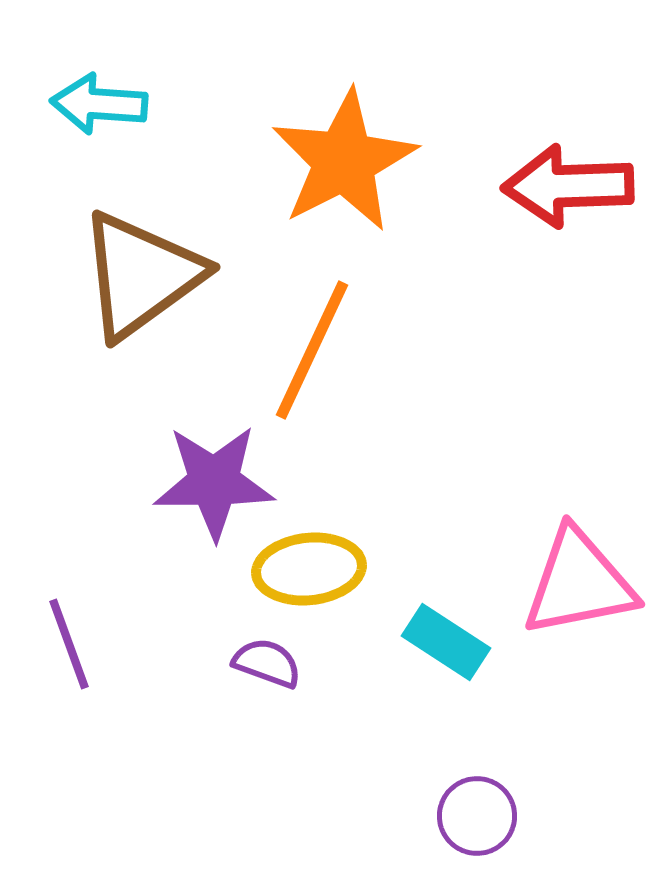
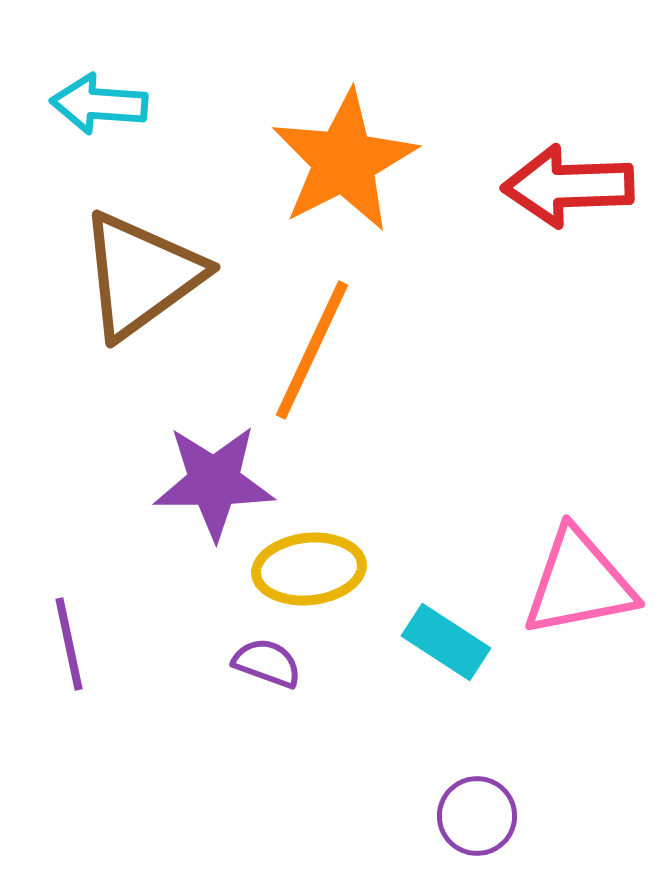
purple line: rotated 8 degrees clockwise
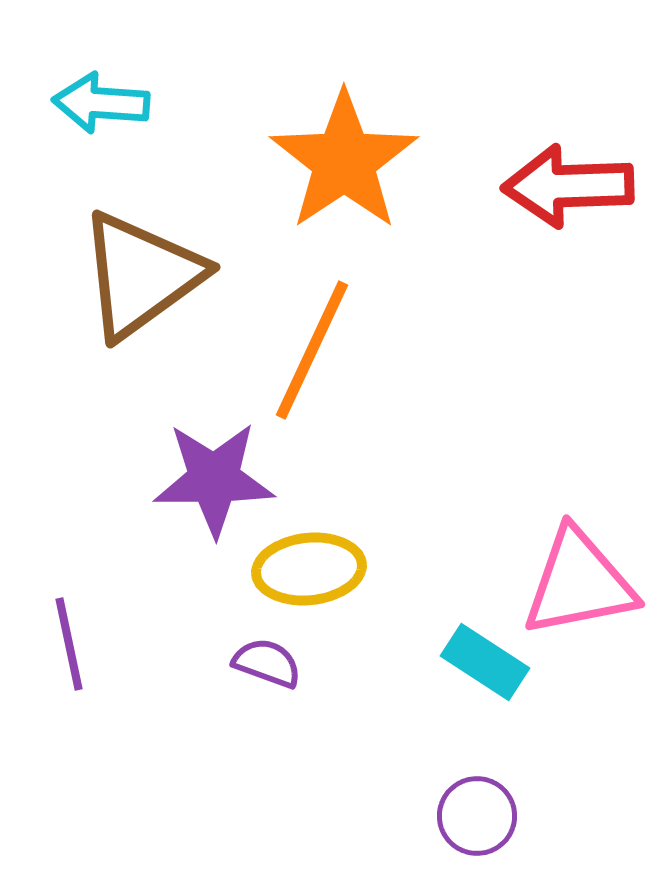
cyan arrow: moved 2 px right, 1 px up
orange star: rotated 7 degrees counterclockwise
purple star: moved 3 px up
cyan rectangle: moved 39 px right, 20 px down
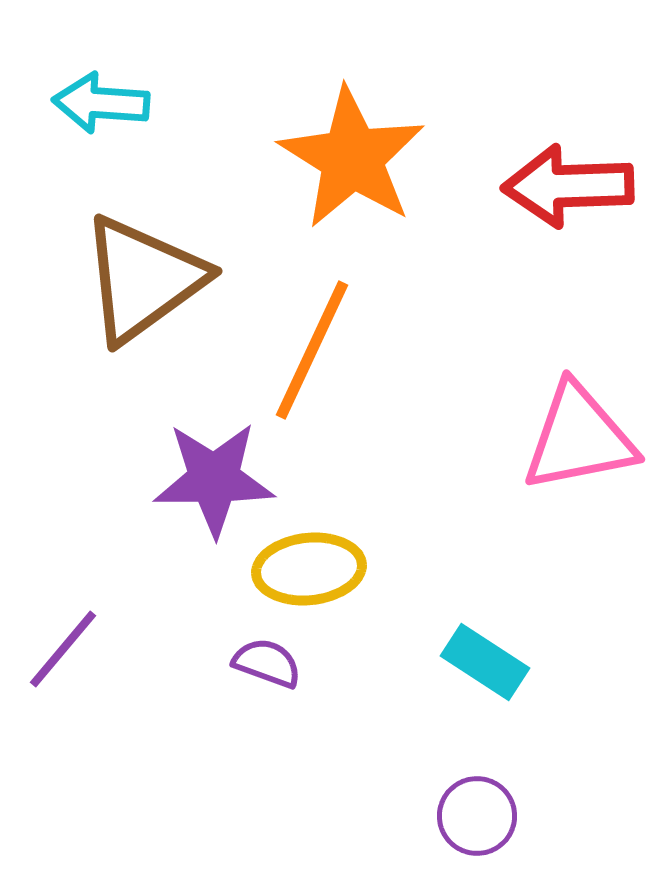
orange star: moved 8 px right, 3 px up; rotated 6 degrees counterclockwise
brown triangle: moved 2 px right, 4 px down
pink triangle: moved 145 px up
purple line: moved 6 px left, 5 px down; rotated 52 degrees clockwise
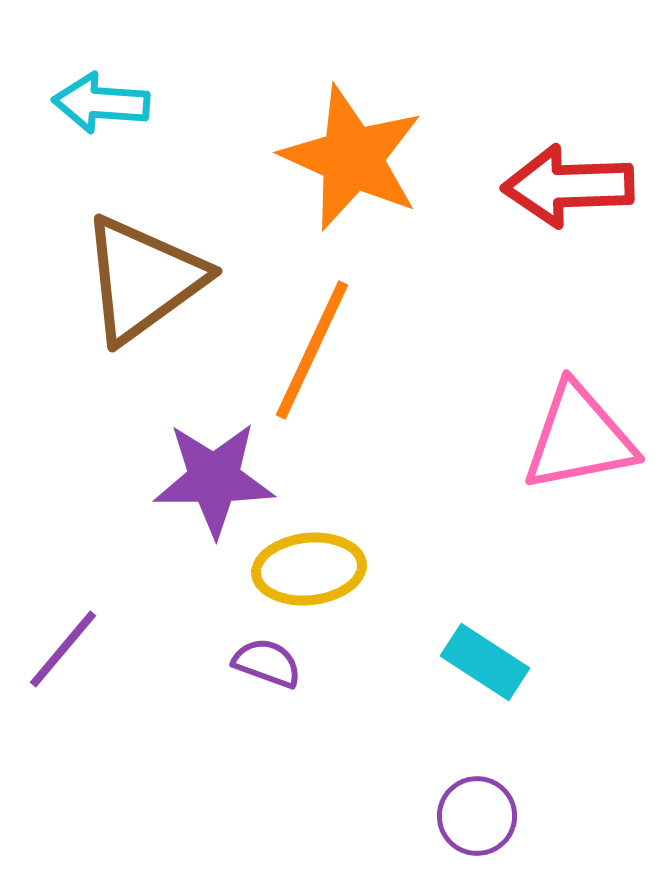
orange star: rotated 8 degrees counterclockwise
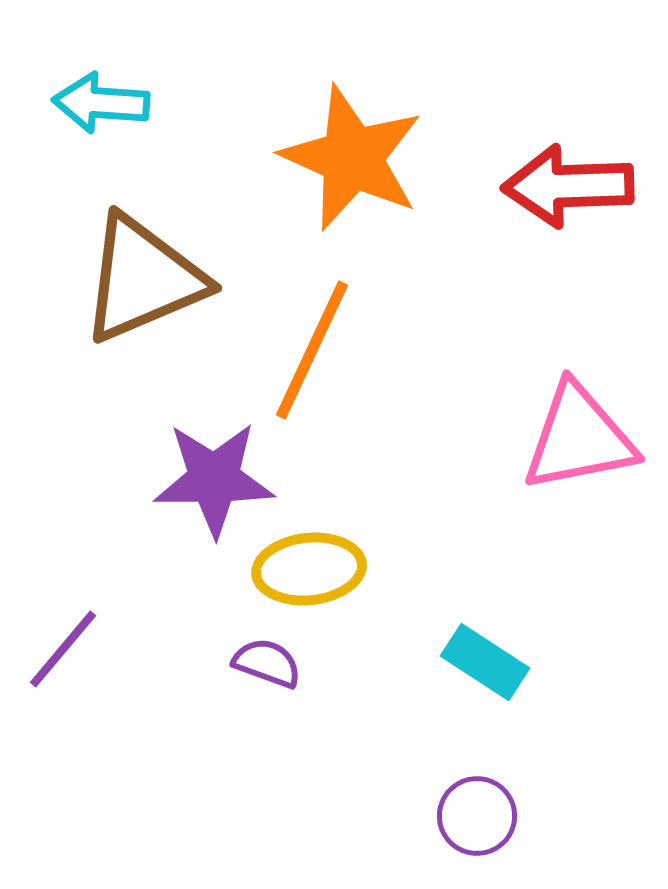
brown triangle: rotated 13 degrees clockwise
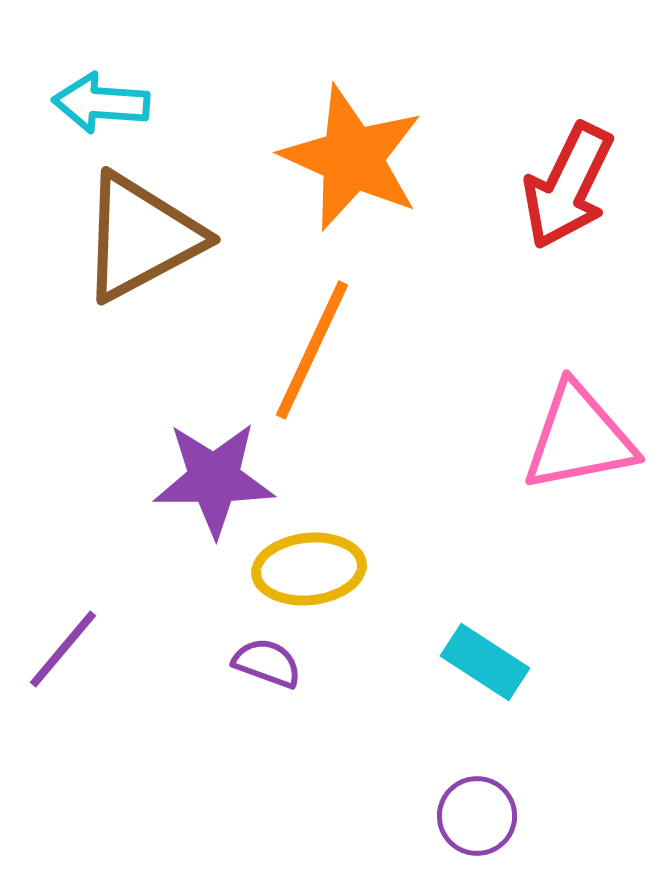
red arrow: rotated 62 degrees counterclockwise
brown triangle: moved 2 px left, 42 px up; rotated 5 degrees counterclockwise
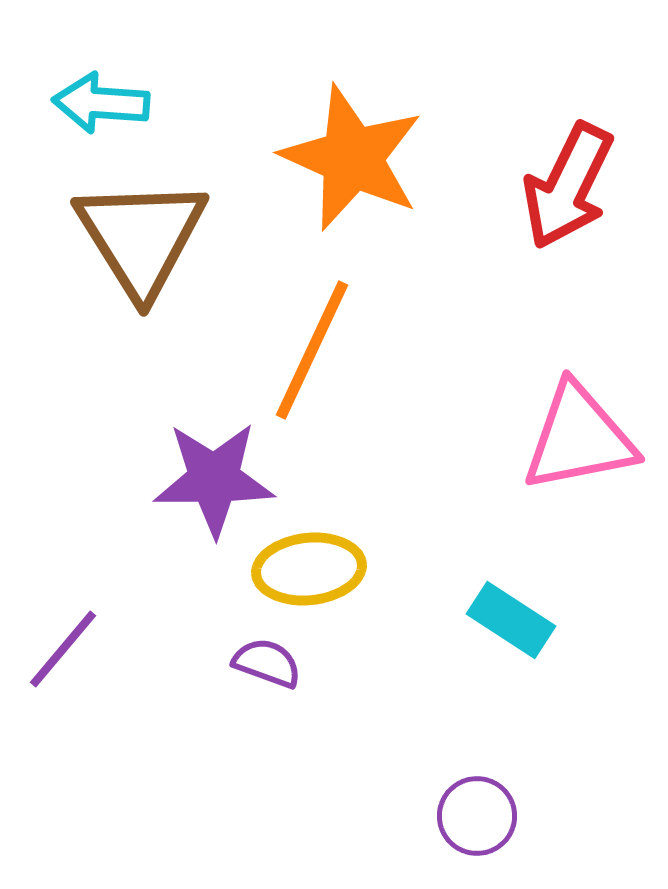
brown triangle: rotated 34 degrees counterclockwise
cyan rectangle: moved 26 px right, 42 px up
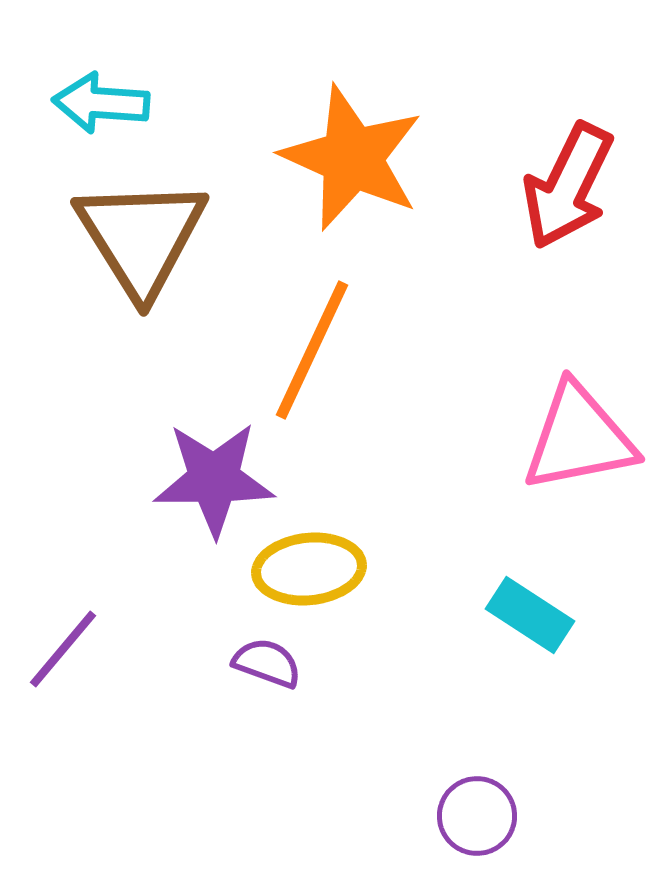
cyan rectangle: moved 19 px right, 5 px up
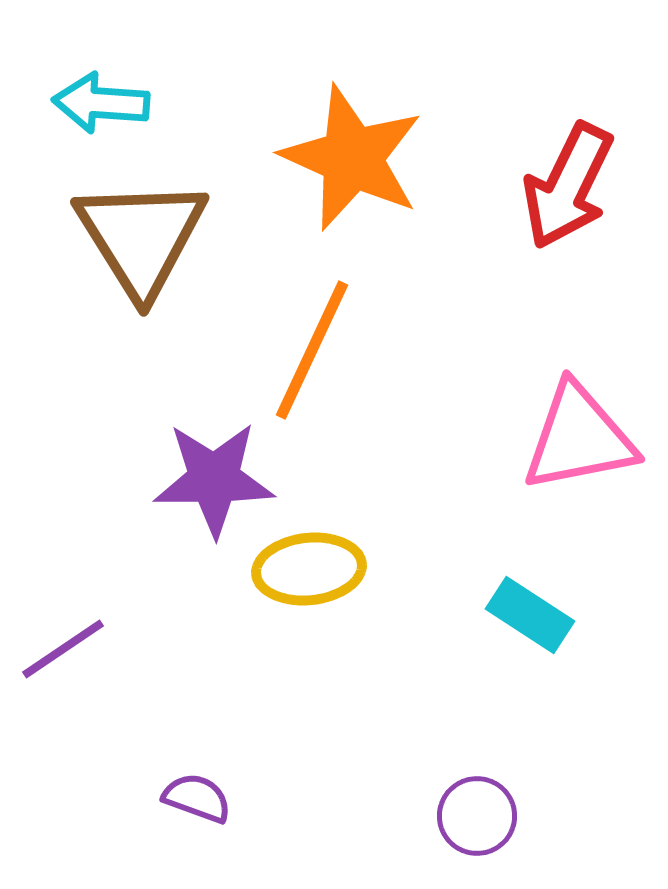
purple line: rotated 16 degrees clockwise
purple semicircle: moved 70 px left, 135 px down
